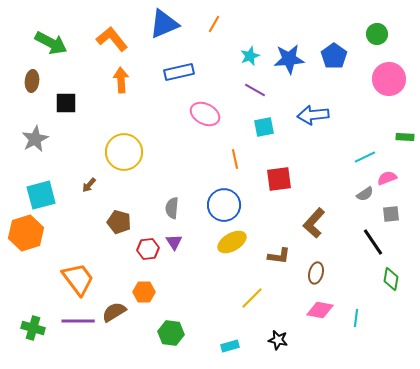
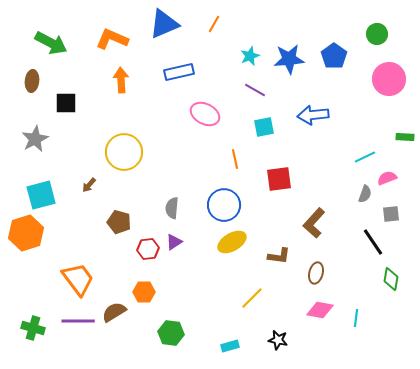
orange L-shape at (112, 39): rotated 28 degrees counterclockwise
gray semicircle at (365, 194): rotated 36 degrees counterclockwise
purple triangle at (174, 242): rotated 30 degrees clockwise
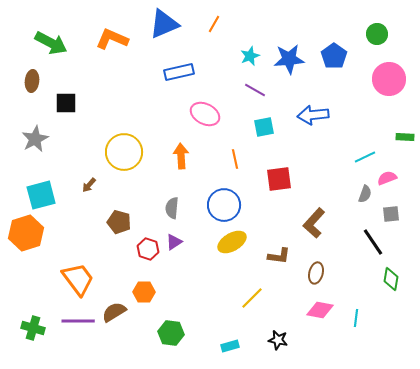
orange arrow at (121, 80): moved 60 px right, 76 px down
red hexagon at (148, 249): rotated 25 degrees clockwise
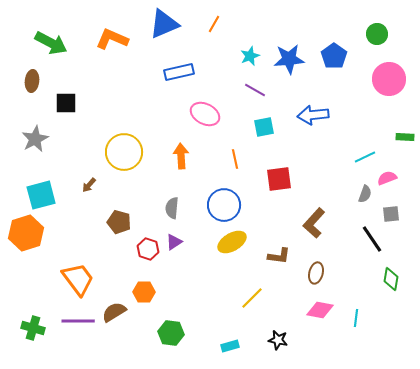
black line at (373, 242): moved 1 px left, 3 px up
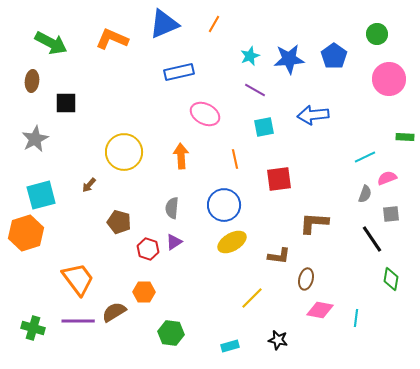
brown L-shape at (314, 223): rotated 52 degrees clockwise
brown ellipse at (316, 273): moved 10 px left, 6 px down
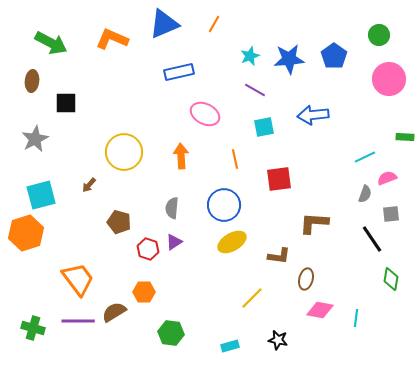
green circle at (377, 34): moved 2 px right, 1 px down
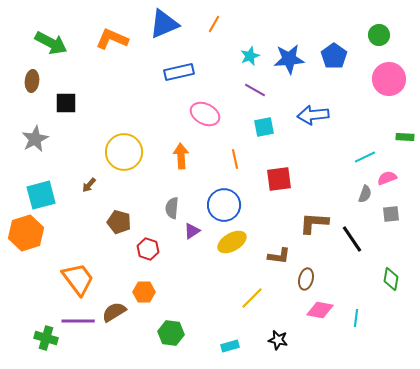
black line at (372, 239): moved 20 px left
purple triangle at (174, 242): moved 18 px right, 11 px up
green cross at (33, 328): moved 13 px right, 10 px down
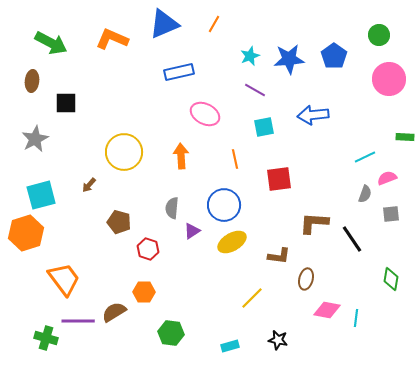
orange trapezoid at (78, 279): moved 14 px left
pink diamond at (320, 310): moved 7 px right
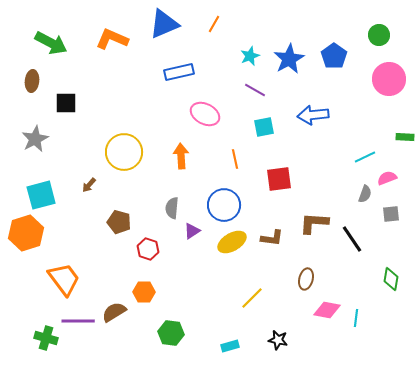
blue star at (289, 59): rotated 24 degrees counterclockwise
brown L-shape at (279, 256): moved 7 px left, 18 px up
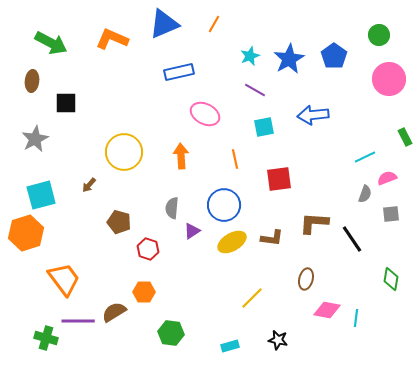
green rectangle at (405, 137): rotated 60 degrees clockwise
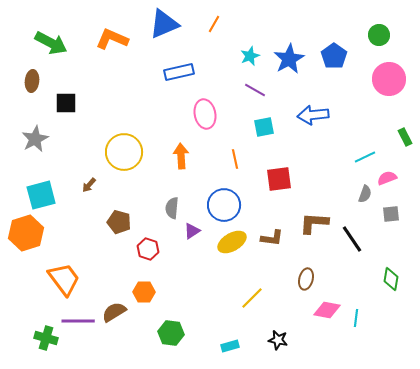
pink ellipse at (205, 114): rotated 52 degrees clockwise
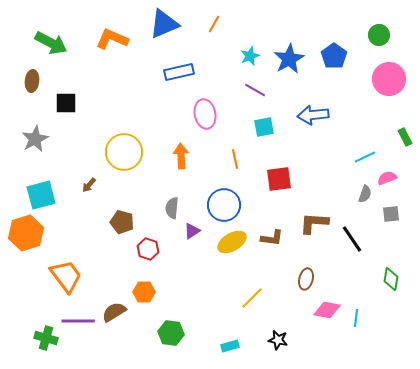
brown pentagon at (119, 222): moved 3 px right
orange trapezoid at (64, 279): moved 2 px right, 3 px up
